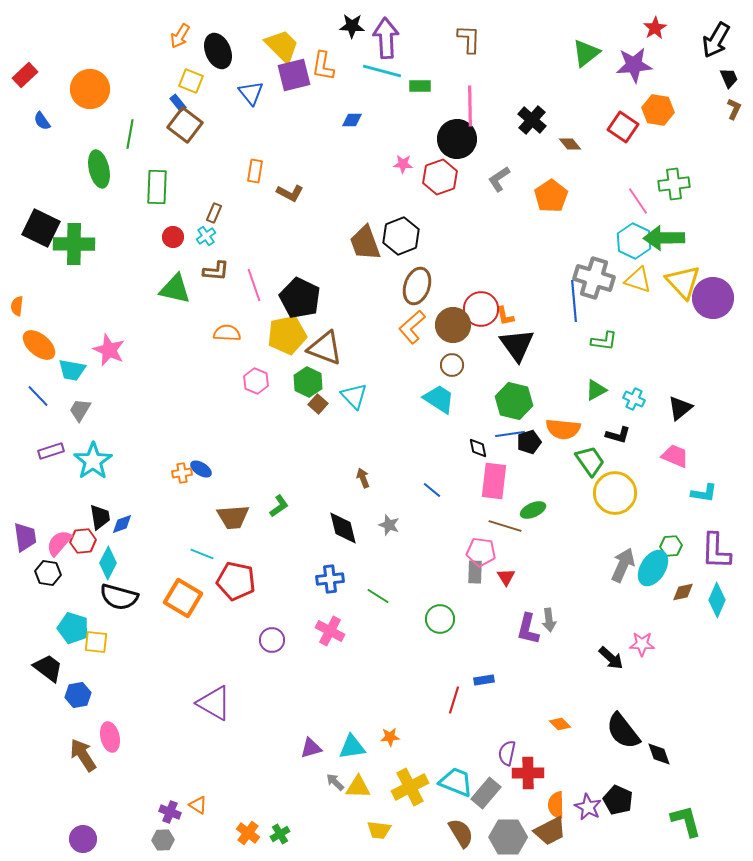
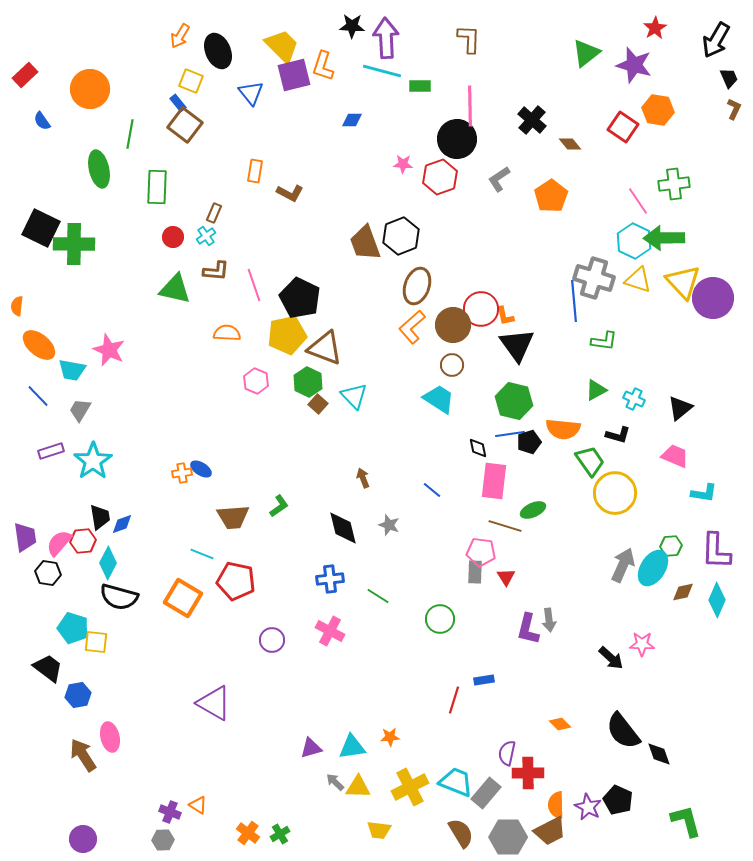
purple star at (634, 65): rotated 21 degrees clockwise
orange L-shape at (323, 66): rotated 8 degrees clockwise
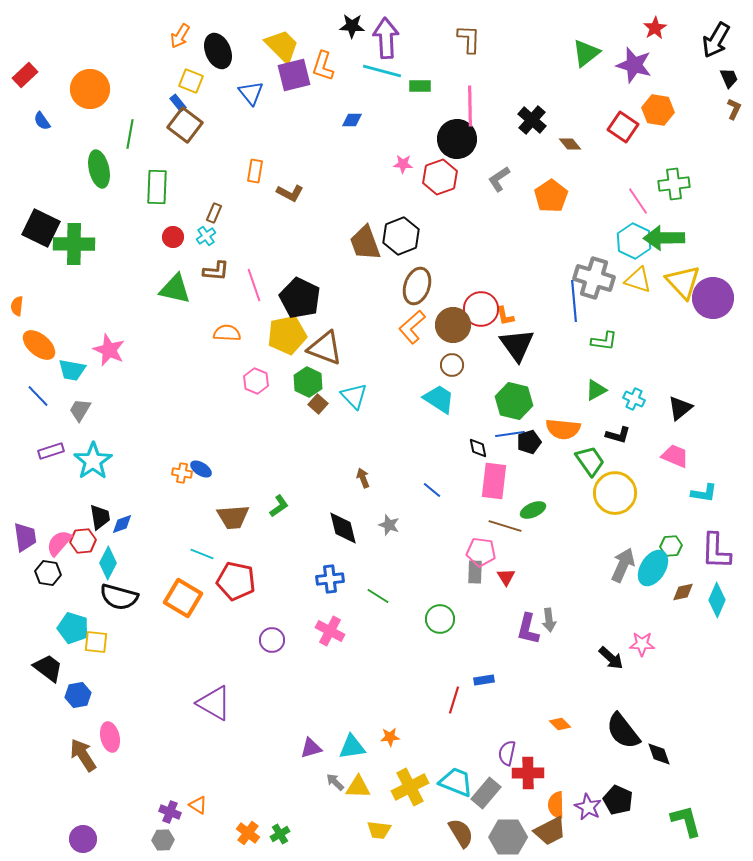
orange cross at (182, 473): rotated 18 degrees clockwise
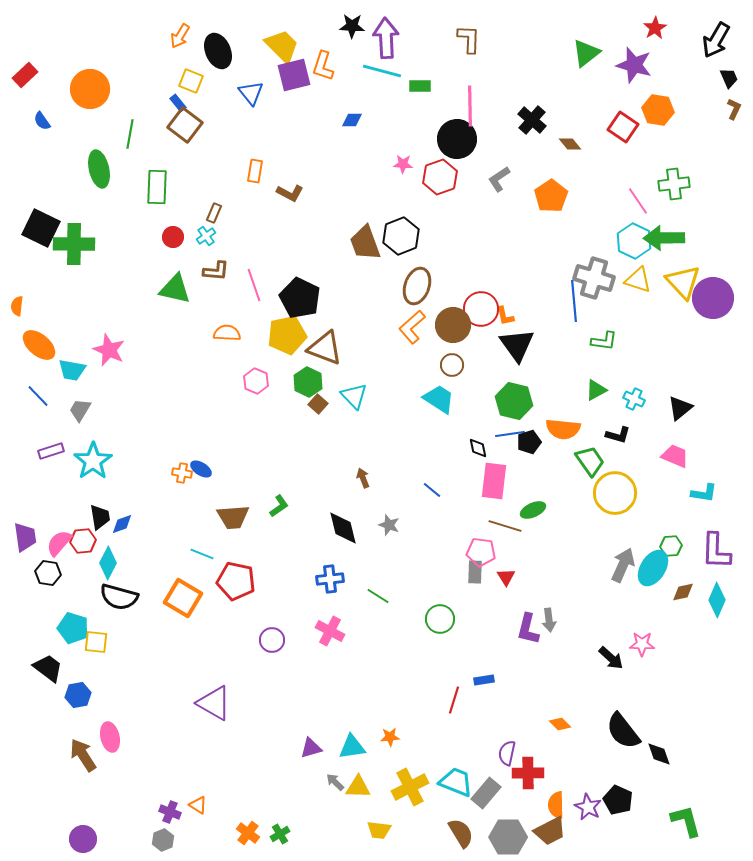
gray hexagon at (163, 840): rotated 20 degrees counterclockwise
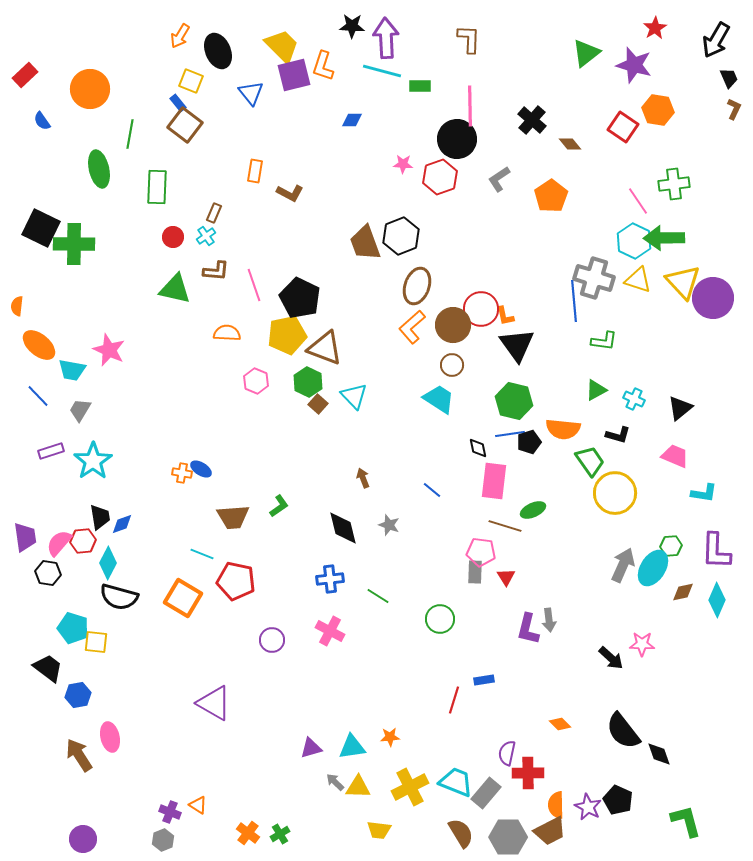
brown arrow at (83, 755): moved 4 px left
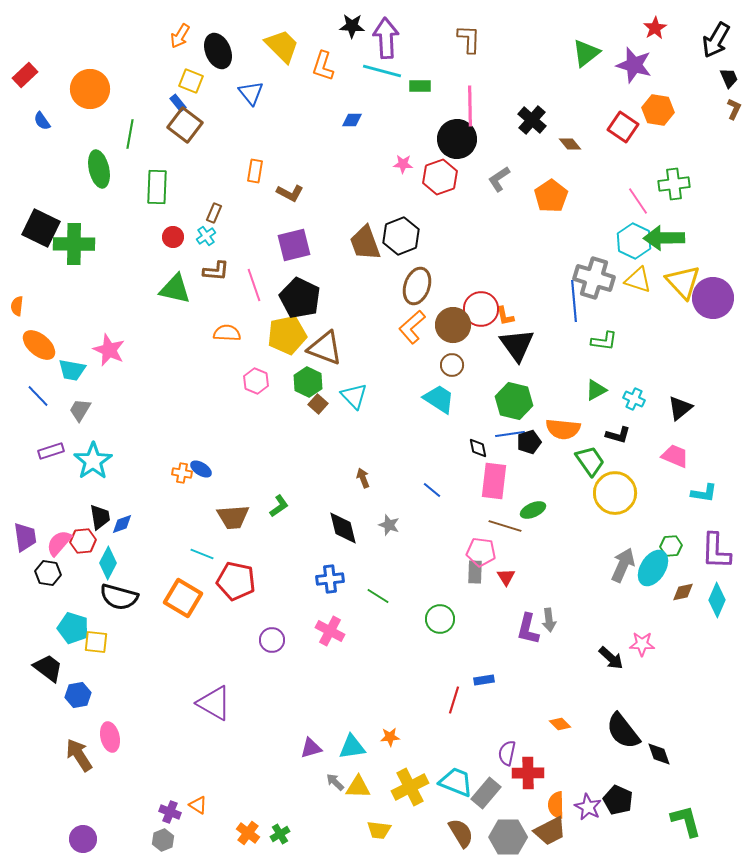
purple square at (294, 75): moved 170 px down
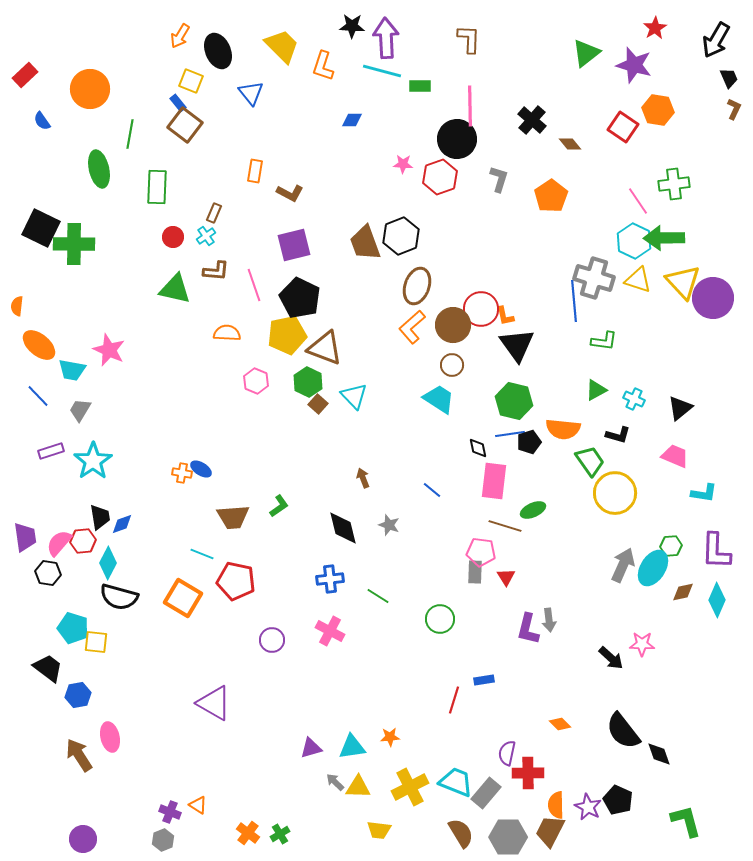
gray L-shape at (499, 179): rotated 140 degrees clockwise
brown trapezoid at (550, 831): rotated 144 degrees clockwise
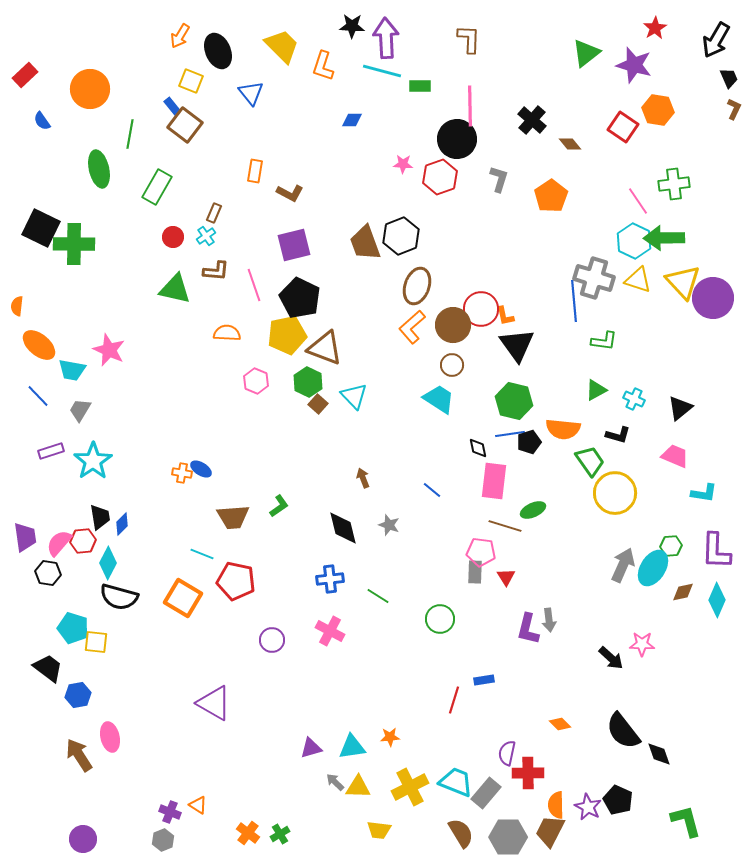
blue rectangle at (178, 103): moved 6 px left, 3 px down
green rectangle at (157, 187): rotated 28 degrees clockwise
blue diamond at (122, 524): rotated 25 degrees counterclockwise
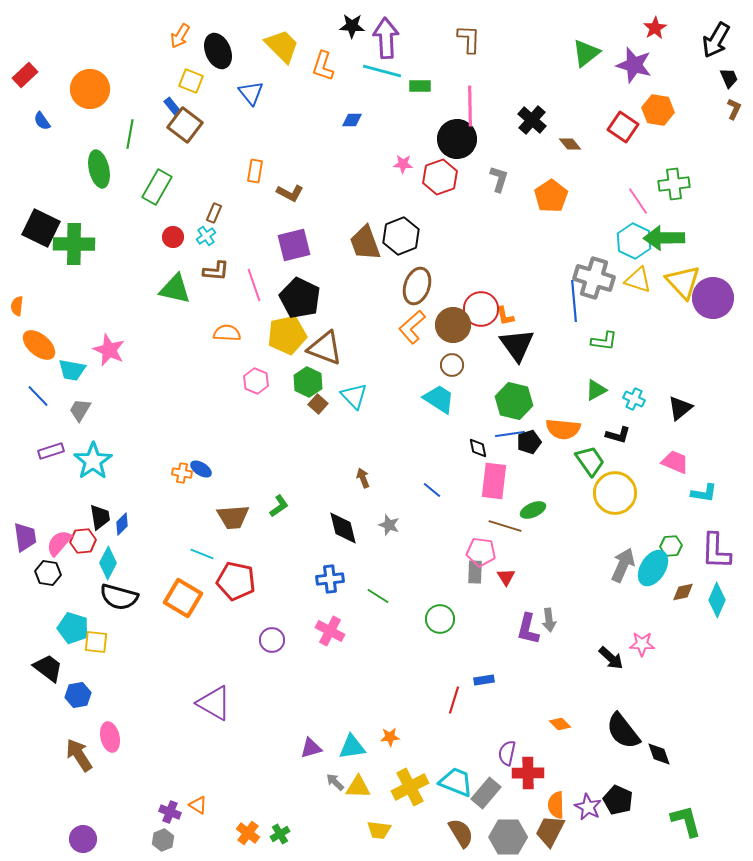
pink trapezoid at (675, 456): moved 6 px down
